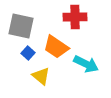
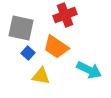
red cross: moved 10 px left, 2 px up; rotated 20 degrees counterclockwise
gray square: moved 2 px down
cyan arrow: moved 3 px right, 6 px down
yellow triangle: rotated 30 degrees counterclockwise
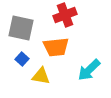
orange trapezoid: rotated 40 degrees counterclockwise
blue square: moved 6 px left, 6 px down
cyan arrow: rotated 110 degrees clockwise
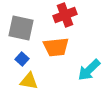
yellow triangle: moved 12 px left, 5 px down
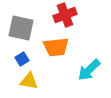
blue square: rotated 16 degrees clockwise
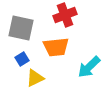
cyan arrow: moved 3 px up
yellow triangle: moved 6 px right, 3 px up; rotated 36 degrees counterclockwise
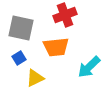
blue square: moved 3 px left, 1 px up
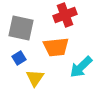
cyan arrow: moved 8 px left
yellow triangle: rotated 30 degrees counterclockwise
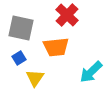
red cross: moved 2 px right; rotated 25 degrees counterclockwise
cyan arrow: moved 10 px right, 5 px down
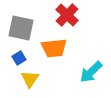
orange trapezoid: moved 2 px left, 1 px down
yellow triangle: moved 5 px left, 1 px down
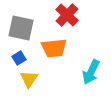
cyan arrow: rotated 20 degrees counterclockwise
yellow triangle: moved 1 px left
